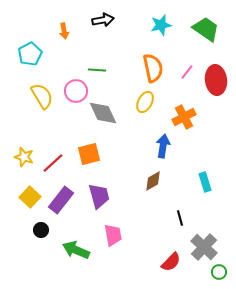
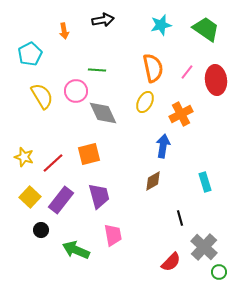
orange cross: moved 3 px left, 3 px up
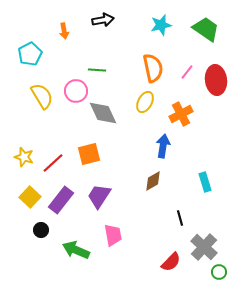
purple trapezoid: rotated 132 degrees counterclockwise
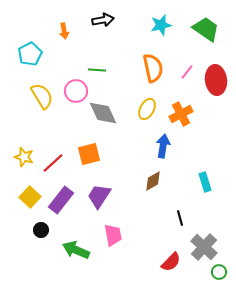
yellow ellipse: moved 2 px right, 7 px down
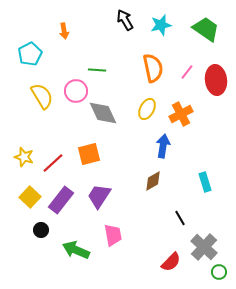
black arrow: moved 22 px right; rotated 110 degrees counterclockwise
black line: rotated 14 degrees counterclockwise
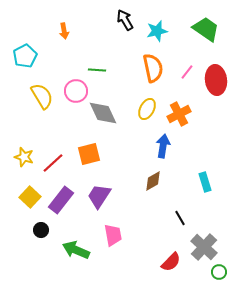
cyan star: moved 4 px left, 6 px down
cyan pentagon: moved 5 px left, 2 px down
orange cross: moved 2 px left
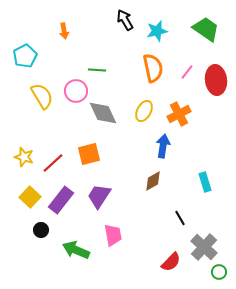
yellow ellipse: moved 3 px left, 2 px down
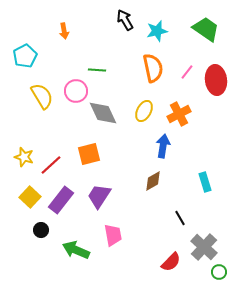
red line: moved 2 px left, 2 px down
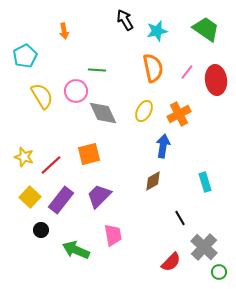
purple trapezoid: rotated 12 degrees clockwise
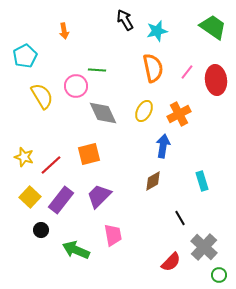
green trapezoid: moved 7 px right, 2 px up
pink circle: moved 5 px up
cyan rectangle: moved 3 px left, 1 px up
green circle: moved 3 px down
